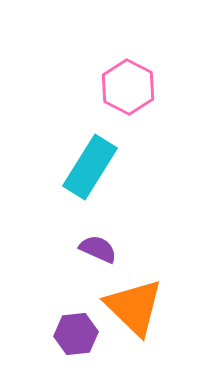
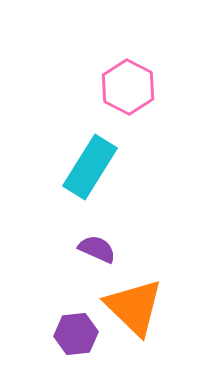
purple semicircle: moved 1 px left
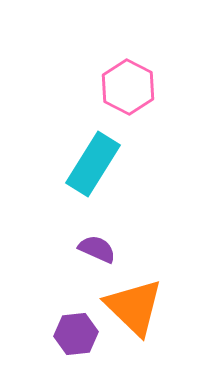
cyan rectangle: moved 3 px right, 3 px up
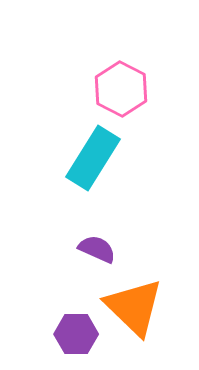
pink hexagon: moved 7 px left, 2 px down
cyan rectangle: moved 6 px up
purple hexagon: rotated 6 degrees clockwise
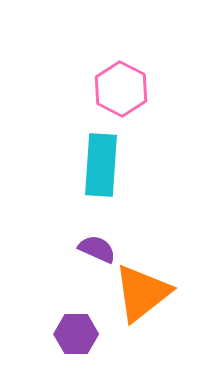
cyan rectangle: moved 8 px right, 7 px down; rotated 28 degrees counterclockwise
orange triangle: moved 8 px right, 14 px up; rotated 38 degrees clockwise
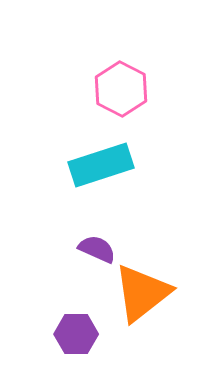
cyan rectangle: rotated 68 degrees clockwise
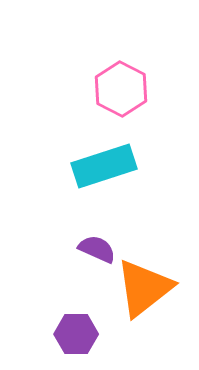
cyan rectangle: moved 3 px right, 1 px down
orange triangle: moved 2 px right, 5 px up
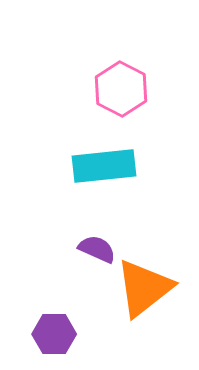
cyan rectangle: rotated 12 degrees clockwise
purple hexagon: moved 22 px left
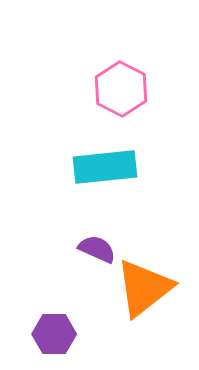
cyan rectangle: moved 1 px right, 1 px down
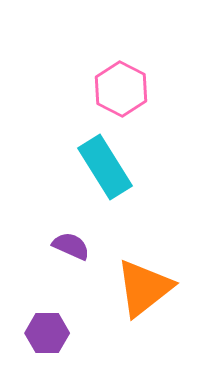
cyan rectangle: rotated 64 degrees clockwise
purple semicircle: moved 26 px left, 3 px up
purple hexagon: moved 7 px left, 1 px up
